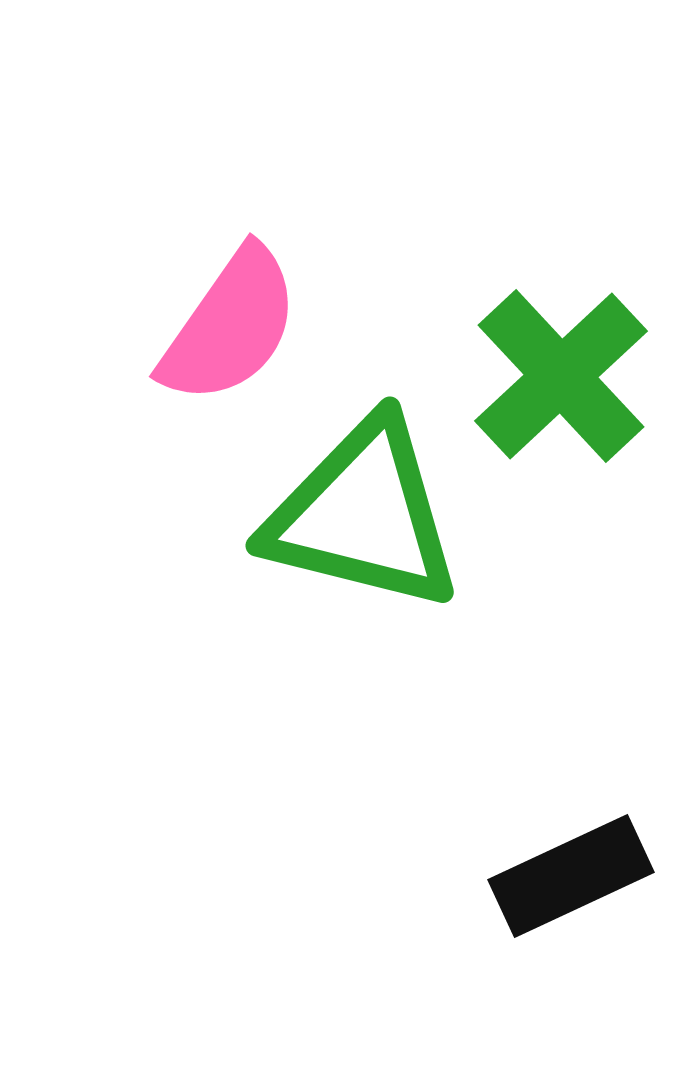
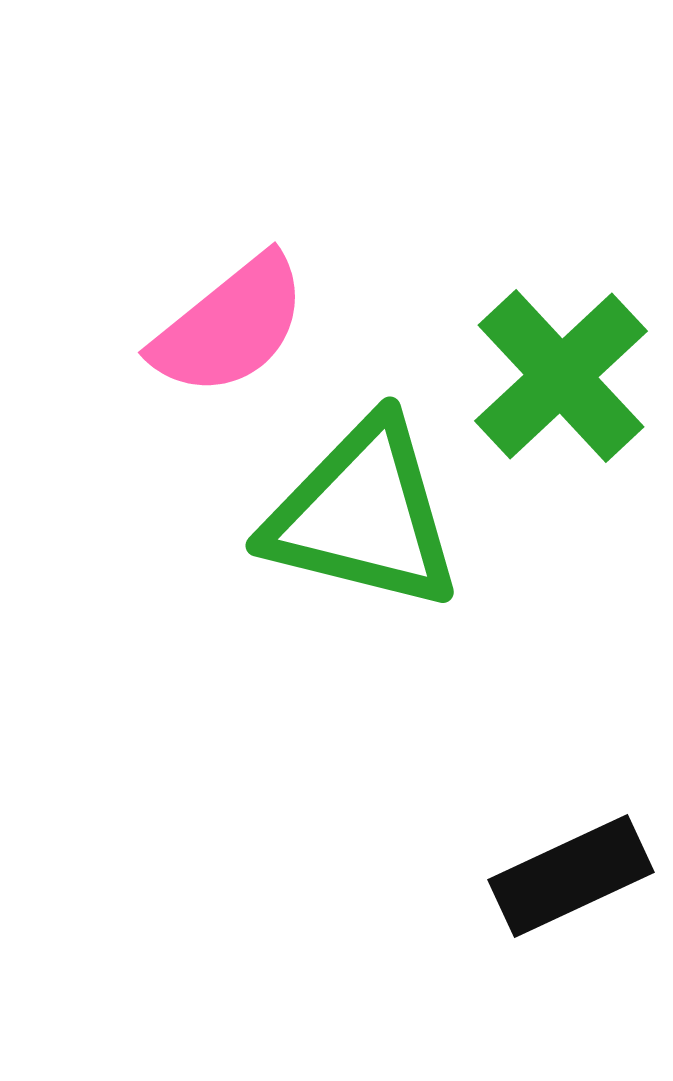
pink semicircle: rotated 16 degrees clockwise
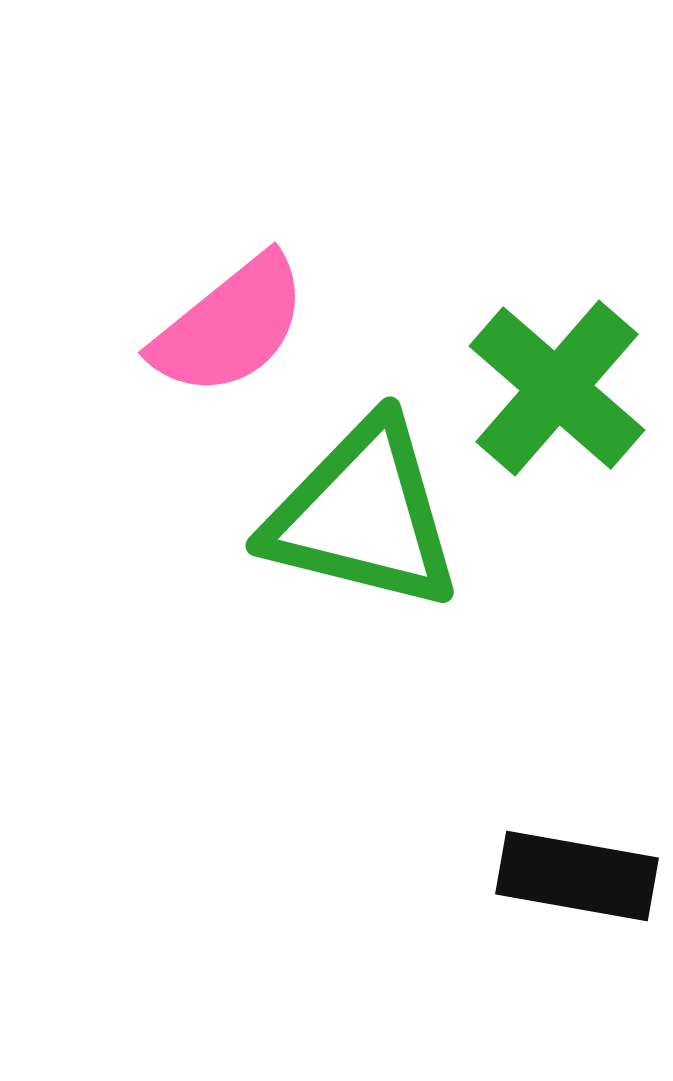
green cross: moved 4 px left, 12 px down; rotated 6 degrees counterclockwise
black rectangle: moved 6 px right; rotated 35 degrees clockwise
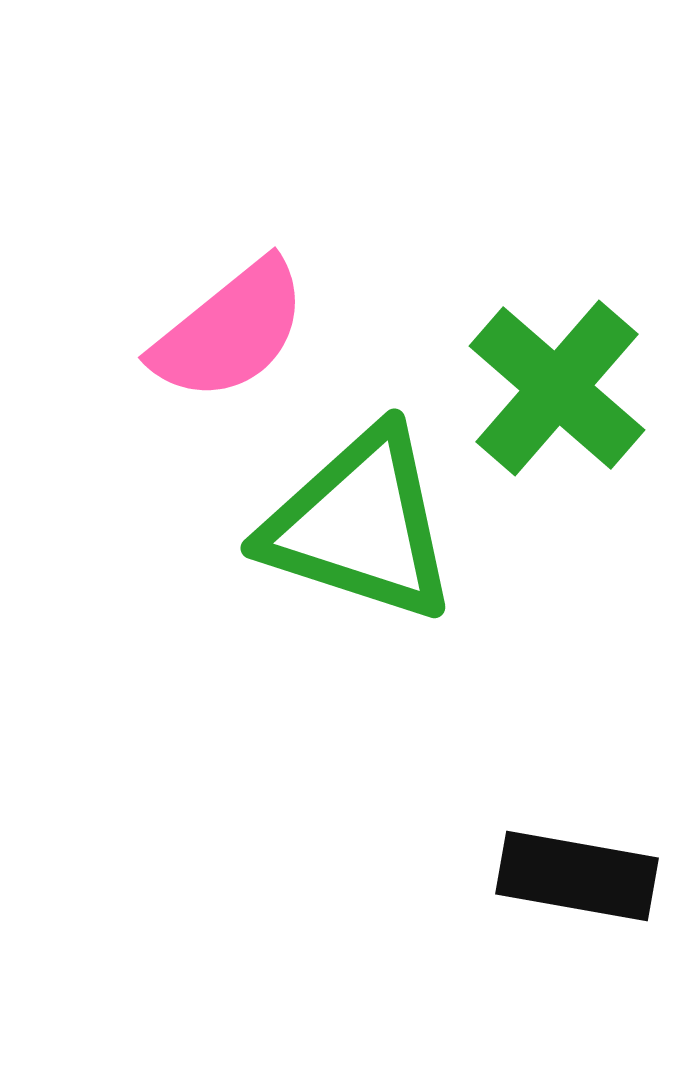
pink semicircle: moved 5 px down
green triangle: moved 3 px left, 10 px down; rotated 4 degrees clockwise
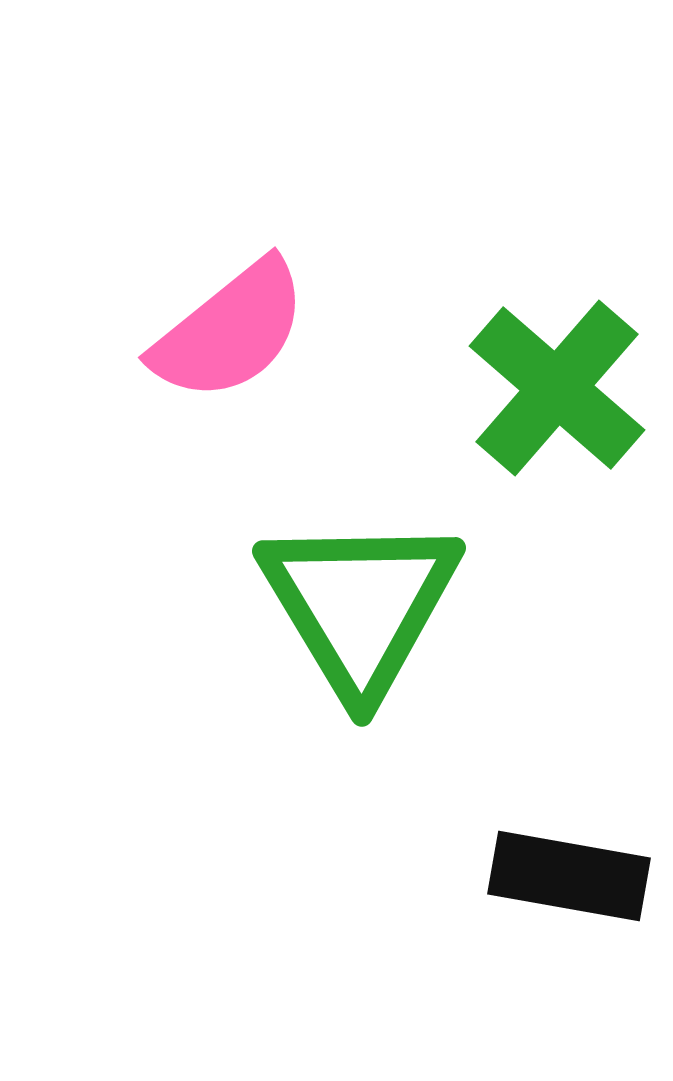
green triangle: moved 80 px down; rotated 41 degrees clockwise
black rectangle: moved 8 px left
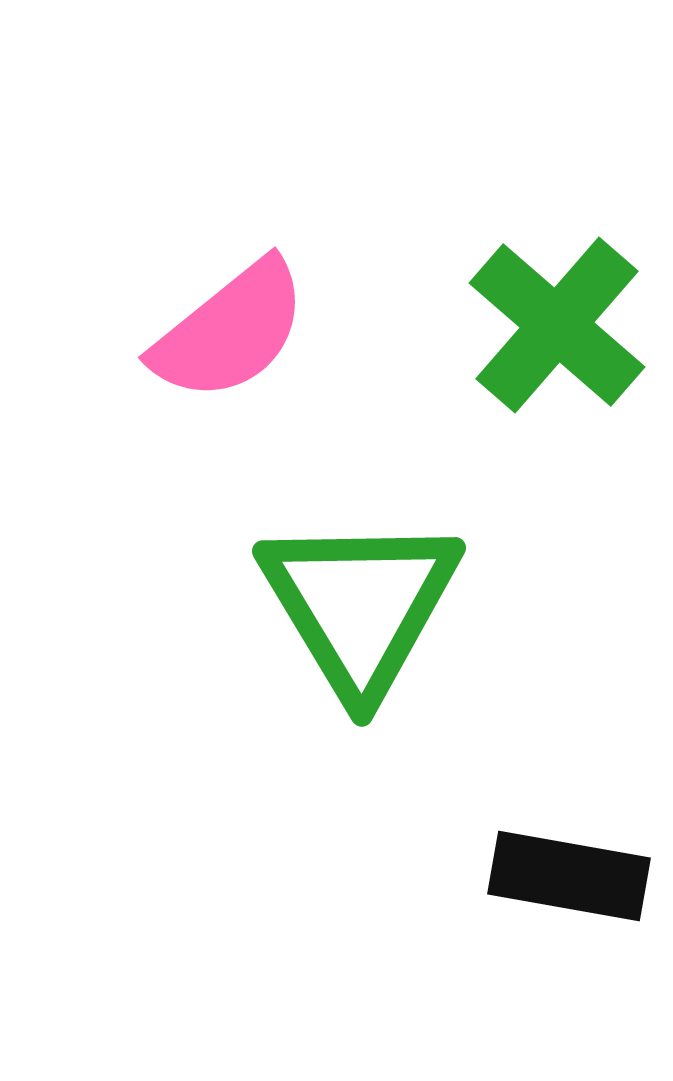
green cross: moved 63 px up
